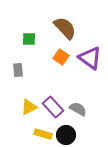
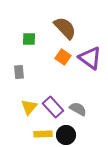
orange square: moved 2 px right
gray rectangle: moved 1 px right, 2 px down
yellow triangle: rotated 24 degrees counterclockwise
yellow rectangle: rotated 18 degrees counterclockwise
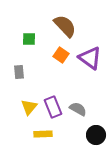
brown semicircle: moved 2 px up
orange square: moved 2 px left, 2 px up
purple rectangle: rotated 20 degrees clockwise
black circle: moved 30 px right
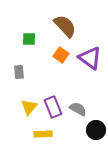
black circle: moved 5 px up
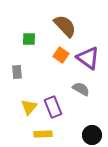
purple triangle: moved 2 px left
gray rectangle: moved 2 px left
gray semicircle: moved 3 px right, 20 px up
black circle: moved 4 px left, 5 px down
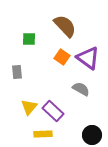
orange square: moved 1 px right, 2 px down
purple rectangle: moved 4 px down; rotated 25 degrees counterclockwise
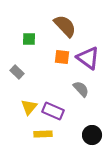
orange square: rotated 28 degrees counterclockwise
gray rectangle: rotated 40 degrees counterclockwise
gray semicircle: rotated 18 degrees clockwise
purple rectangle: rotated 20 degrees counterclockwise
